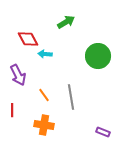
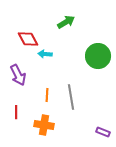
orange line: moved 3 px right; rotated 40 degrees clockwise
red line: moved 4 px right, 2 px down
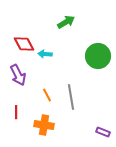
red diamond: moved 4 px left, 5 px down
orange line: rotated 32 degrees counterclockwise
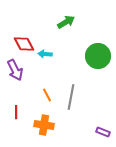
purple arrow: moved 3 px left, 5 px up
gray line: rotated 20 degrees clockwise
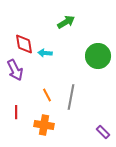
red diamond: rotated 20 degrees clockwise
cyan arrow: moved 1 px up
purple rectangle: rotated 24 degrees clockwise
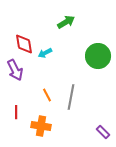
cyan arrow: rotated 32 degrees counterclockwise
orange cross: moved 3 px left, 1 px down
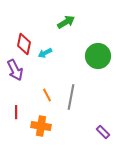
red diamond: rotated 20 degrees clockwise
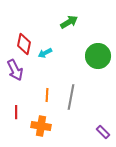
green arrow: moved 3 px right
orange line: rotated 32 degrees clockwise
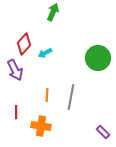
green arrow: moved 16 px left, 10 px up; rotated 36 degrees counterclockwise
red diamond: rotated 30 degrees clockwise
green circle: moved 2 px down
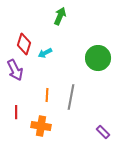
green arrow: moved 7 px right, 4 px down
red diamond: rotated 25 degrees counterclockwise
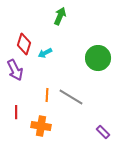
gray line: rotated 70 degrees counterclockwise
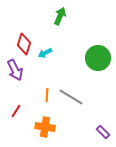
red line: moved 1 px up; rotated 32 degrees clockwise
orange cross: moved 4 px right, 1 px down
